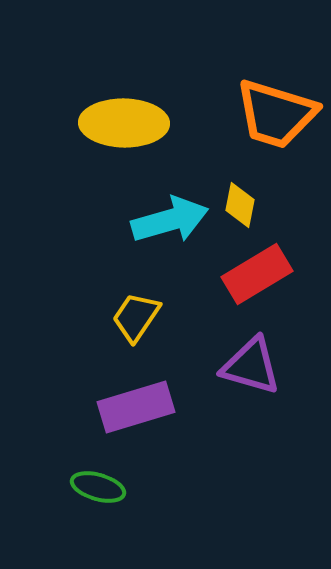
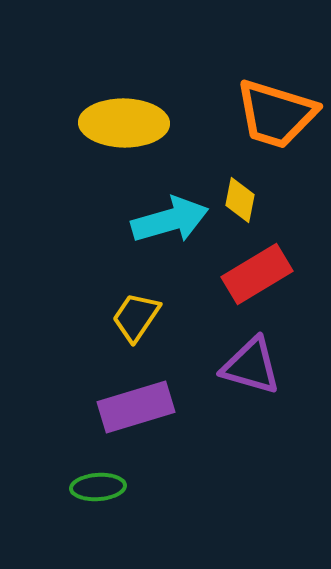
yellow diamond: moved 5 px up
green ellipse: rotated 20 degrees counterclockwise
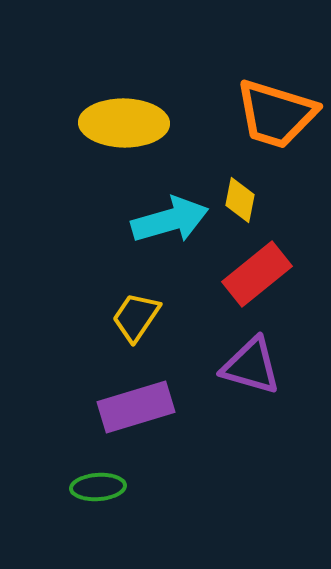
red rectangle: rotated 8 degrees counterclockwise
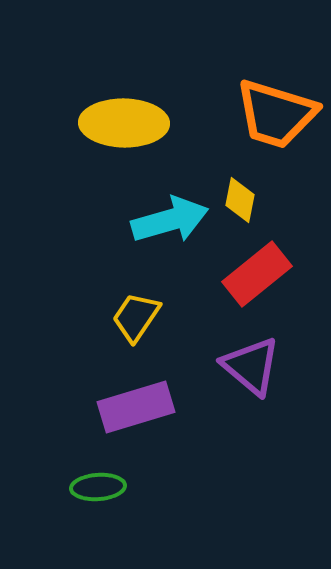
purple triangle: rotated 24 degrees clockwise
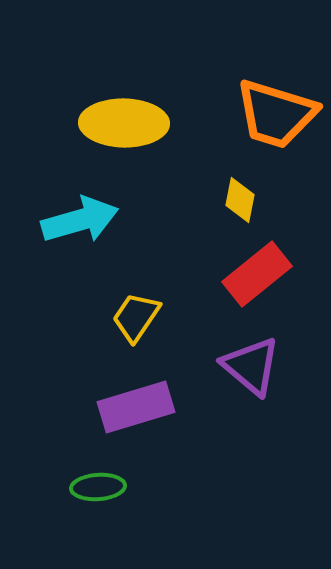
cyan arrow: moved 90 px left
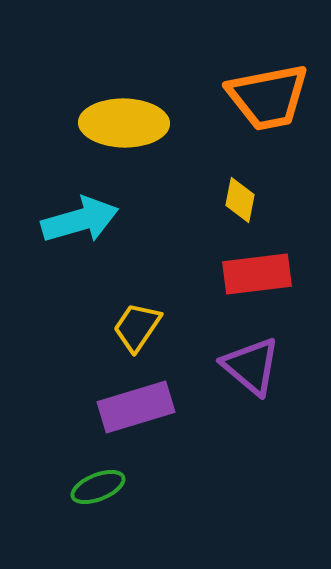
orange trapezoid: moved 8 px left, 17 px up; rotated 28 degrees counterclockwise
red rectangle: rotated 32 degrees clockwise
yellow trapezoid: moved 1 px right, 10 px down
green ellipse: rotated 18 degrees counterclockwise
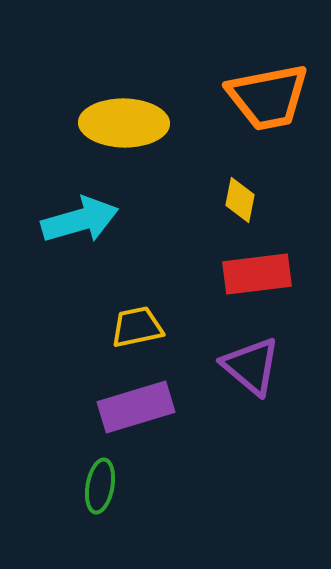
yellow trapezoid: rotated 44 degrees clockwise
green ellipse: moved 2 px right, 1 px up; rotated 58 degrees counterclockwise
